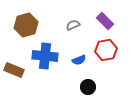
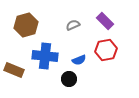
black circle: moved 19 px left, 8 px up
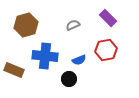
purple rectangle: moved 3 px right, 3 px up
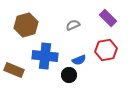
black circle: moved 4 px up
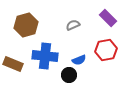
brown rectangle: moved 1 px left, 6 px up
